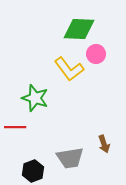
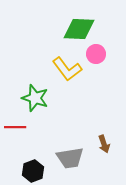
yellow L-shape: moved 2 px left
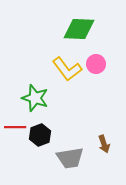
pink circle: moved 10 px down
black hexagon: moved 7 px right, 36 px up
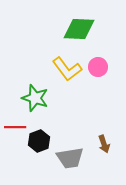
pink circle: moved 2 px right, 3 px down
black hexagon: moved 1 px left, 6 px down
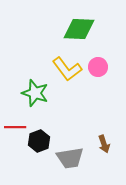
green star: moved 5 px up
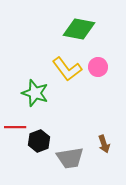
green diamond: rotated 8 degrees clockwise
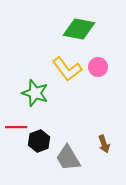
red line: moved 1 px right
gray trapezoid: moved 2 px left; rotated 68 degrees clockwise
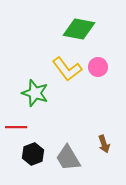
black hexagon: moved 6 px left, 13 px down
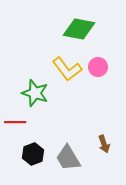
red line: moved 1 px left, 5 px up
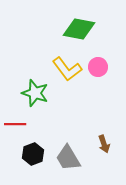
red line: moved 2 px down
